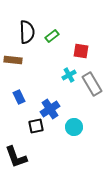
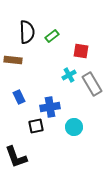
blue cross: moved 2 px up; rotated 24 degrees clockwise
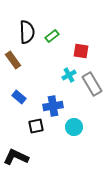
brown rectangle: rotated 48 degrees clockwise
blue rectangle: rotated 24 degrees counterclockwise
blue cross: moved 3 px right, 1 px up
black L-shape: rotated 135 degrees clockwise
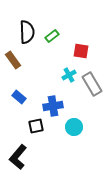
black L-shape: moved 2 px right; rotated 75 degrees counterclockwise
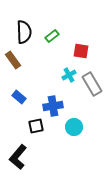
black semicircle: moved 3 px left
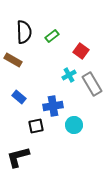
red square: rotated 28 degrees clockwise
brown rectangle: rotated 24 degrees counterclockwise
cyan circle: moved 2 px up
black L-shape: rotated 35 degrees clockwise
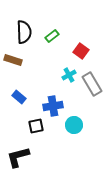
brown rectangle: rotated 12 degrees counterclockwise
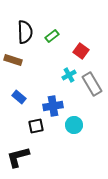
black semicircle: moved 1 px right
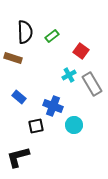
brown rectangle: moved 2 px up
blue cross: rotated 30 degrees clockwise
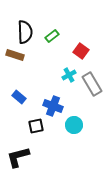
brown rectangle: moved 2 px right, 3 px up
